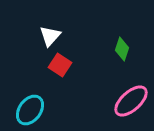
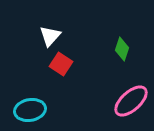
red square: moved 1 px right, 1 px up
cyan ellipse: rotated 44 degrees clockwise
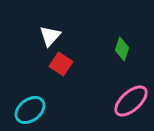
cyan ellipse: rotated 28 degrees counterclockwise
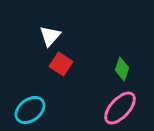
green diamond: moved 20 px down
pink ellipse: moved 11 px left, 7 px down; rotated 6 degrees counterclockwise
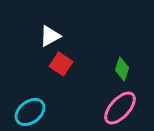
white triangle: rotated 20 degrees clockwise
cyan ellipse: moved 2 px down
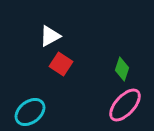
pink ellipse: moved 5 px right, 3 px up
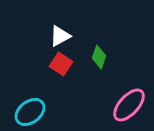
white triangle: moved 10 px right
green diamond: moved 23 px left, 12 px up
pink ellipse: moved 4 px right
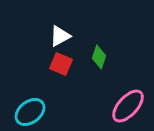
red square: rotated 10 degrees counterclockwise
pink ellipse: moved 1 px left, 1 px down
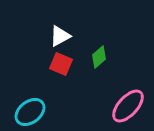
green diamond: rotated 30 degrees clockwise
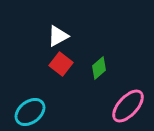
white triangle: moved 2 px left
green diamond: moved 11 px down
red square: rotated 15 degrees clockwise
